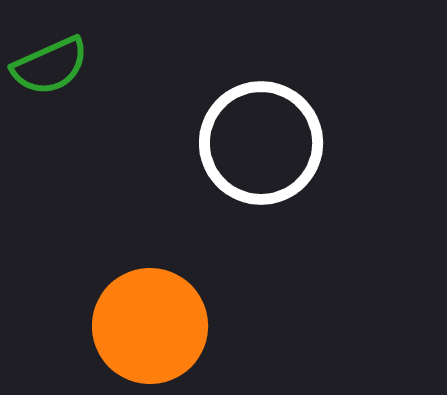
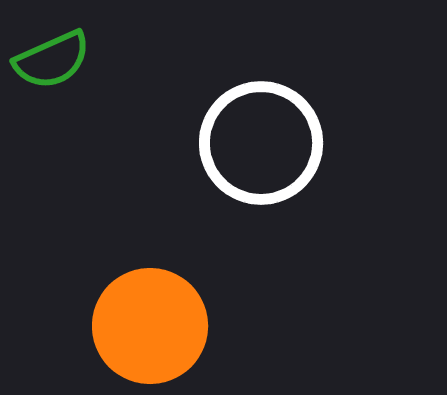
green semicircle: moved 2 px right, 6 px up
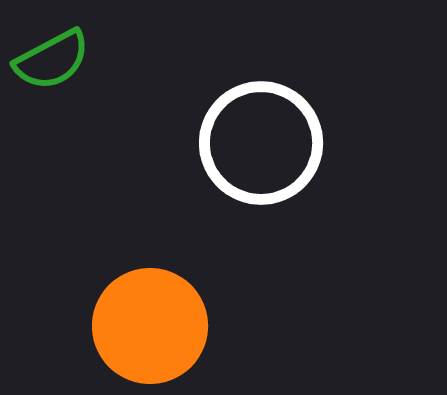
green semicircle: rotated 4 degrees counterclockwise
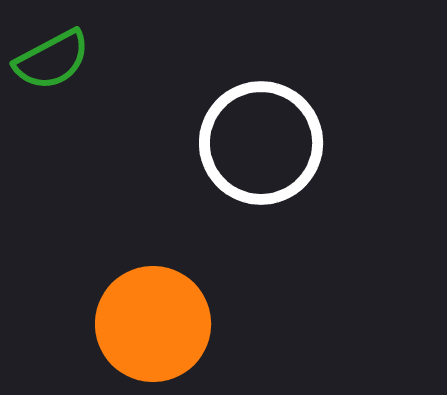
orange circle: moved 3 px right, 2 px up
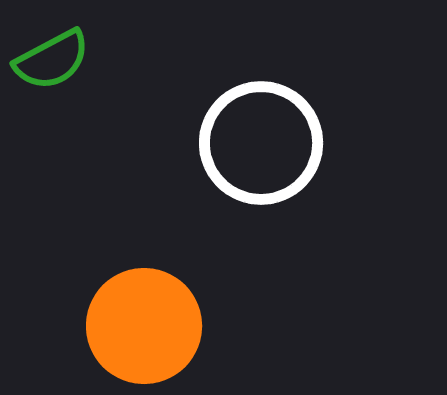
orange circle: moved 9 px left, 2 px down
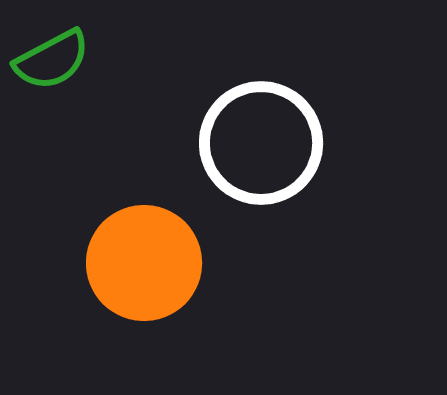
orange circle: moved 63 px up
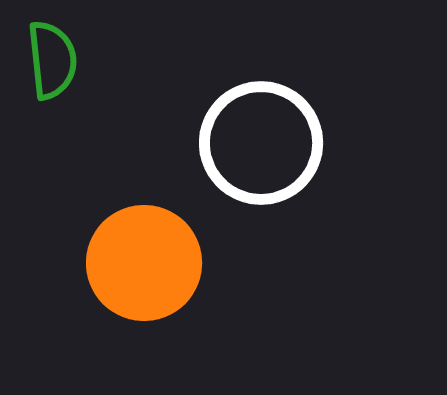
green semicircle: rotated 68 degrees counterclockwise
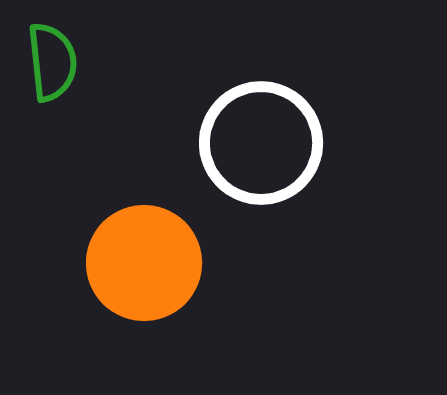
green semicircle: moved 2 px down
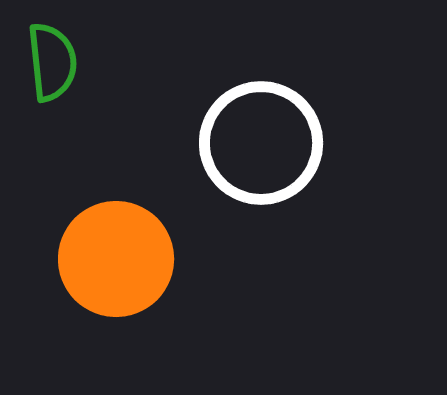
orange circle: moved 28 px left, 4 px up
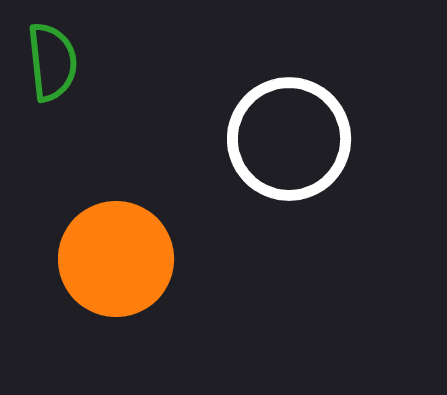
white circle: moved 28 px right, 4 px up
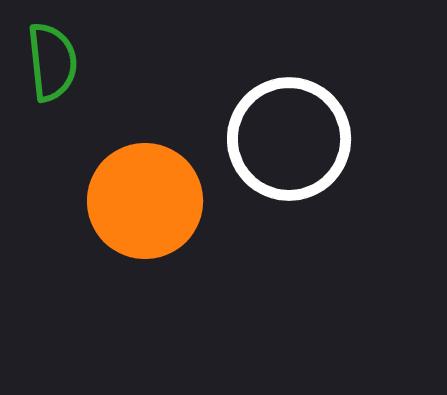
orange circle: moved 29 px right, 58 px up
